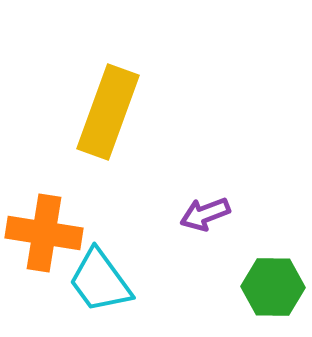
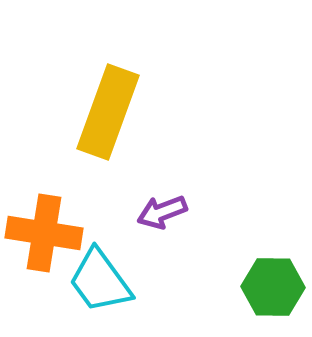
purple arrow: moved 43 px left, 2 px up
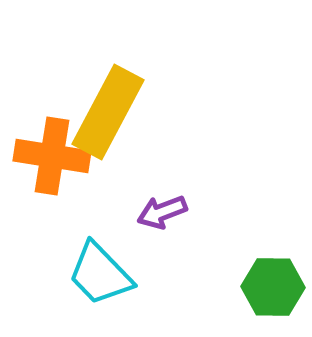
yellow rectangle: rotated 8 degrees clockwise
orange cross: moved 8 px right, 77 px up
cyan trapezoid: moved 7 px up; rotated 8 degrees counterclockwise
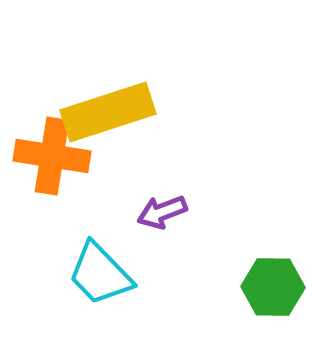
yellow rectangle: rotated 44 degrees clockwise
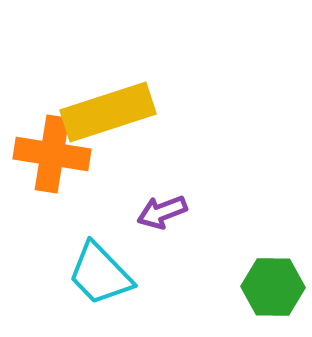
orange cross: moved 2 px up
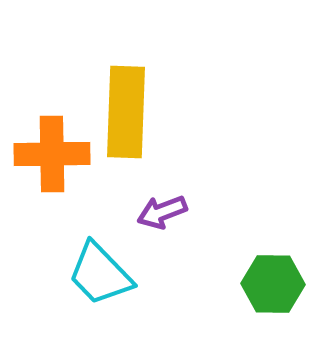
yellow rectangle: moved 18 px right; rotated 70 degrees counterclockwise
orange cross: rotated 10 degrees counterclockwise
green hexagon: moved 3 px up
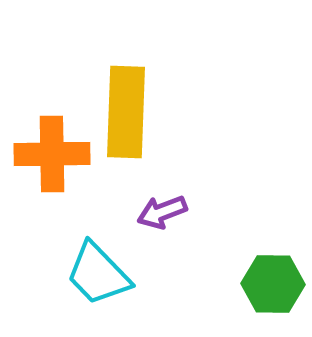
cyan trapezoid: moved 2 px left
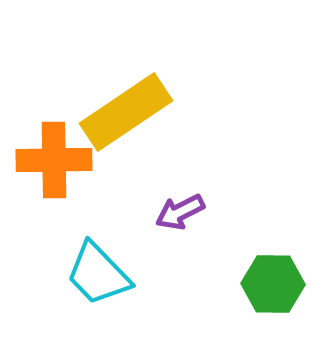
yellow rectangle: rotated 54 degrees clockwise
orange cross: moved 2 px right, 6 px down
purple arrow: moved 18 px right; rotated 6 degrees counterclockwise
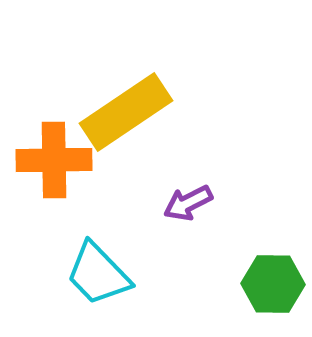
purple arrow: moved 8 px right, 9 px up
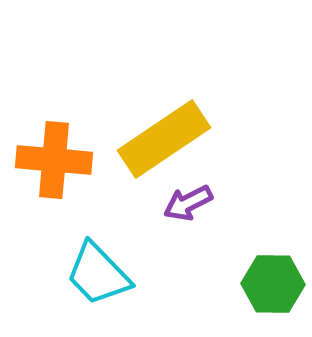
yellow rectangle: moved 38 px right, 27 px down
orange cross: rotated 6 degrees clockwise
